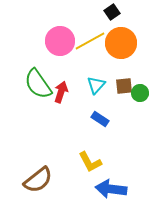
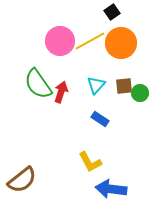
brown semicircle: moved 16 px left
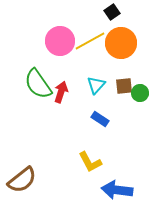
blue arrow: moved 6 px right, 1 px down
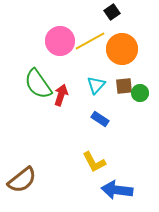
orange circle: moved 1 px right, 6 px down
red arrow: moved 3 px down
yellow L-shape: moved 4 px right
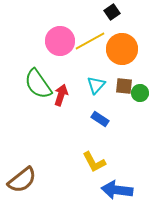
brown square: rotated 12 degrees clockwise
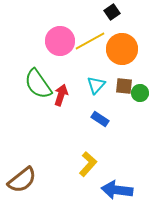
yellow L-shape: moved 6 px left, 2 px down; rotated 110 degrees counterclockwise
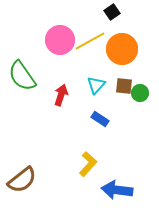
pink circle: moved 1 px up
green semicircle: moved 16 px left, 8 px up
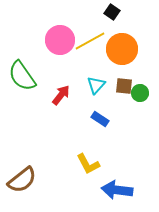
black square: rotated 21 degrees counterclockwise
red arrow: rotated 20 degrees clockwise
yellow L-shape: rotated 110 degrees clockwise
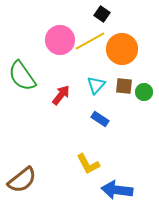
black square: moved 10 px left, 2 px down
green circle: moved 4 px right, 1 px up
